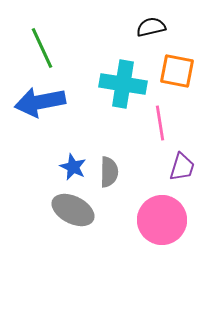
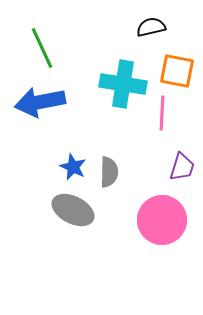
pink line: moved 2 px right, 10 px up; rotated 12 degrees clockwise
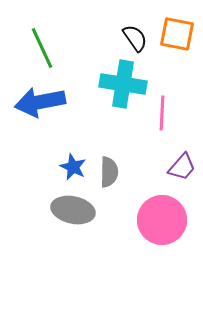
black semicircle: moved 16 px left, 11 px down; rotated 68 degrees clockwise
orange square: moved 37 px up
purple trapezoid: rotated 24 degrees clockwise
gray ellipse: rotated 15 degrees counterclockwise
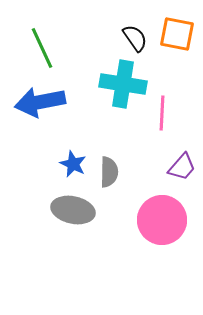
blue star: moved 3 px up
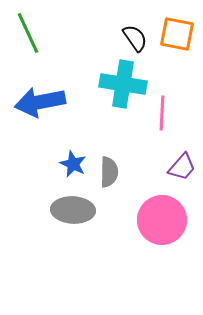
green line: moved 14 px left, 15 px up
gray ellipse: rotated 9 degrees counterclockwise
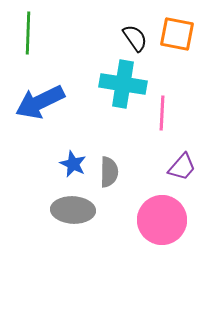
green line: rotated 27 degrees clockwise
blue arrow: rotated 15 degrees counterclockwise
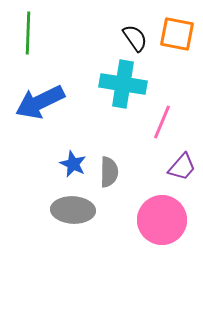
pink line: moved 9 px down; rotated 20 degrees clockwise
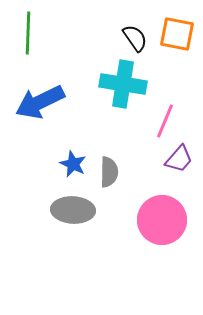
pink line: moved 3 px right, 1 px up
purple trapezoid: moved 3 px left, 8 px up
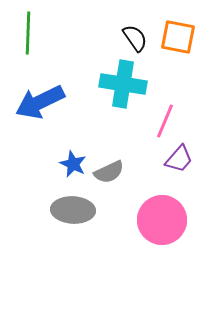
orange square: moved 1 px right, 3 px down
gray semicircle: rotated 64 degrees clockwise
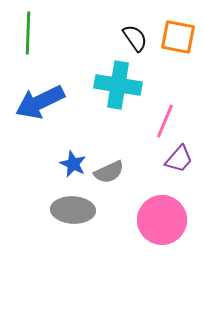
cyan cross: moved 5 px left, 1 px down
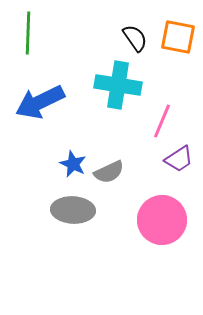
pink line: moved 3 px left
purple trapezoid: rotated 16 degrees clockwise
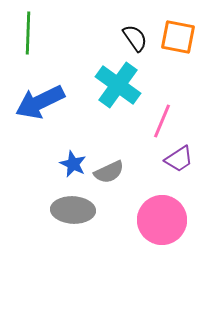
cyan cross: rotated 27 degrees clockwise
